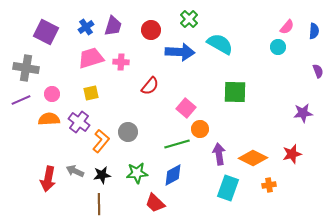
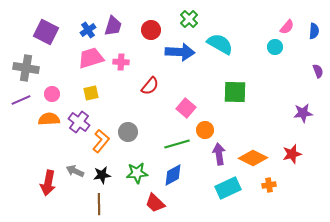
blue cross: moved 2 px right, 3 px down
cyan circle: moved 3 px left
orange circle: moved 5 px right, 1 px down
red arrow: moved 4 px down
cyan rectangle: rotated 45 degrees clockwise
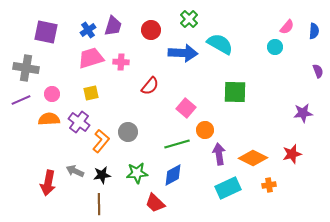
purple square: rotated 15 degrees counterclockwise
blue arrow: moved 3 px right, 1 px down
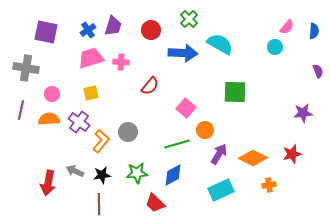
purple line: moved 10 px down; rotated 54 degrees counterclockwise
purple arrow: rotated 40 degrees clockwise
cyan rectangle: moved 7 px left, 2 px down
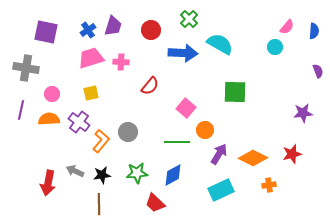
green line: moved 2 px up; rotated 15 degrees clockwise
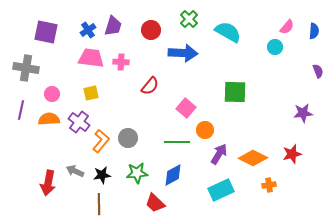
cyan semicircle: moved 8 px right, 12 px up
pink trapezoid: rotated 24 degrees clockwise
gray circle: moved 6 px down
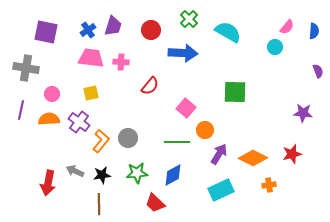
purple star: rotated 12 degrees clockwise
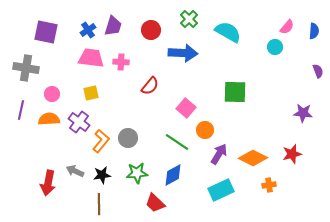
green line: rotated 35 degrees clockwise
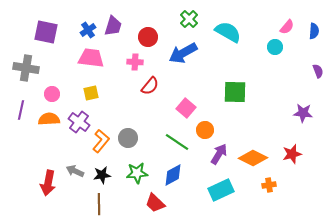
red circle: moved 3 px left, 7 px down
blue arrow: rotated 148 degrees clockwise
pink cross: moved 14 px right
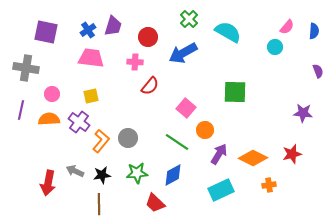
yellow square: moved 3 px down
